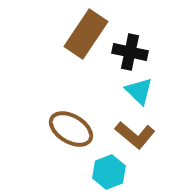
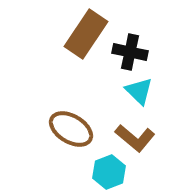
brown L-shape: moved 3 px down
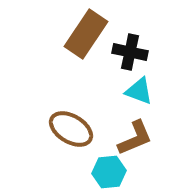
cyan triangle: rotated 24 degrees counterclockwise
brown L-shape: rotated 63 degrees counterclockwise
cyan hexagon: rotated 16 degrees clockwise
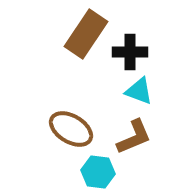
black cross: rotated 12 degrees counterclockwise
brown L-shape: moved 1 px left, 1 px up
cyan hexagon: moved 11 px left; rotated 12 degrees clockwise
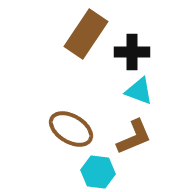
black cross: moved 2 px right
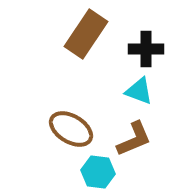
black cross: moved 14 px right, 3 px up
brown L-shape: moved 2 px down
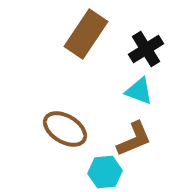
black cross: rotated 32 degrees counterclockwise
brown ellipse: moved 6 px left
cyan hexagon: moved 7 px right; rotated 12 degrees counterclockwise
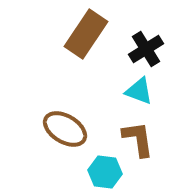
brown L-shape: moved 4 px right; rotated 75 degrees counterclockwise
cyan hexagon: rotated 12 degrees clockwise
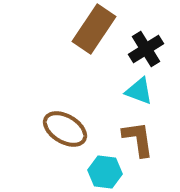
brown rectangle: moved 8 px right, 5 px up
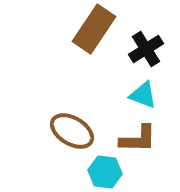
cyan triangle: moved 4 px right, 4 px down
brown ellipse: moved 7 px right, 2 px down
brown L-shape: rotated 99 degrees clockwise
